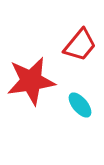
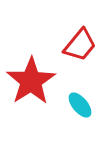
red star: rotated 24 degrees counterclockwise
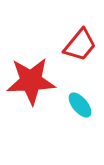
red star: rotated 30 degrees clockwise
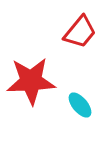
red trapezoid: moved 13 px up
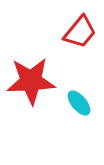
cyan ellipse: moved 1 px left, 2 px up
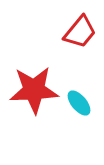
red star: moved 3 px right, 9 px down
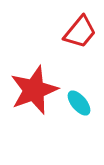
red star: rotated 18 degrees counterclockwise
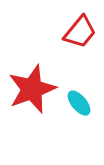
red star: moved 2 px left, 1 px up
